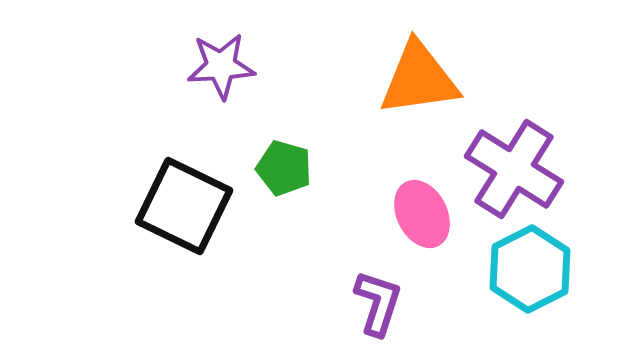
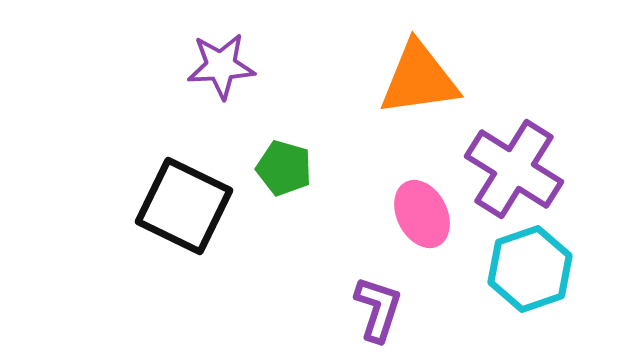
cyan hexagon: rotated 8 degrees clockwise
purple L-shape: moved 6 px down
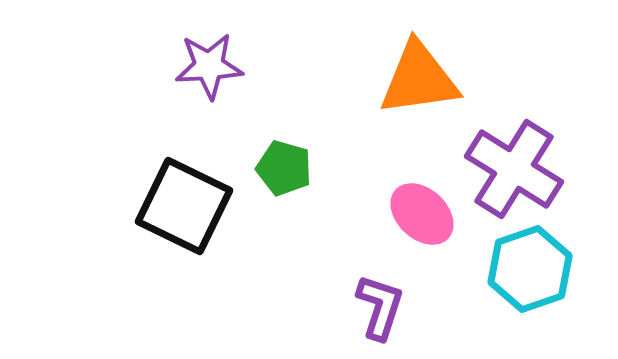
purple star: moved 12 px left
pink ellipse: rotated 20 degrees counterclockwise
purple L-shape: moved 2 px right, 2 px up
